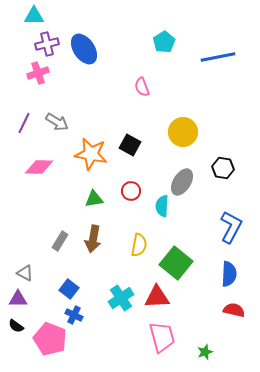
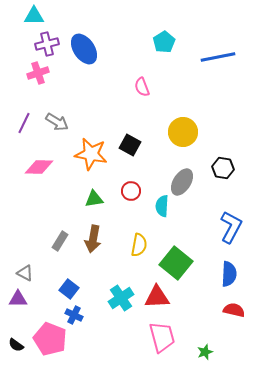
black semicircle: moved 19 px down
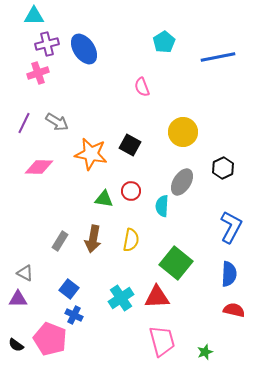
black hexagon: rotated 25 degrees clockwise
green triangle: moved 10 px right; rotated 18 degrees clockwise
yellow semicircle: moved 8 px left, 5 px up
pink trapezoid: moved 4 px down
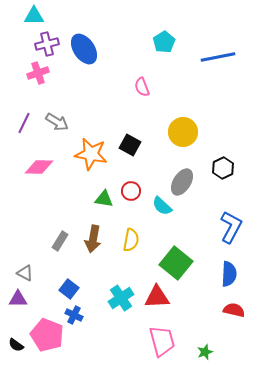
cyan semicircle: rotated 50 degrees counterclockwise
pink pentagon: moved 3 px left, 4 px up
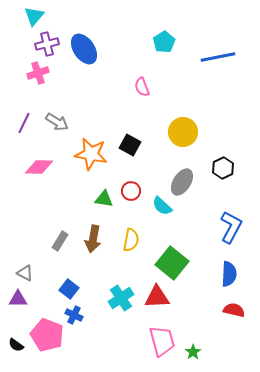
cyan triangle: rotated 50 degrees counterclockwise
green square: moved 4 px left
green star: moved 12 px left; rotated 14 degrees counterclockwise
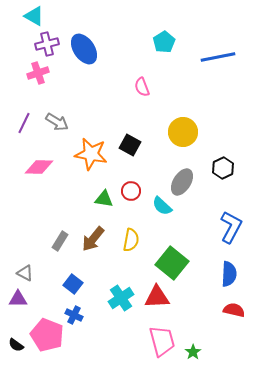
cyan triangle: rotated 40 degrees counterclockwise
brown arrow: rotated 28 degrees clockwise
blue square: moved 4 px right, 5 px up
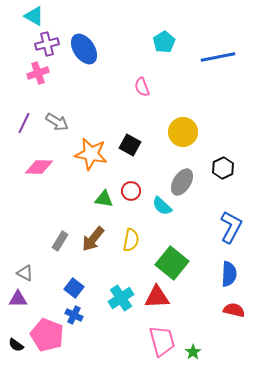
blue square: moved 1 px right, 4 px down
